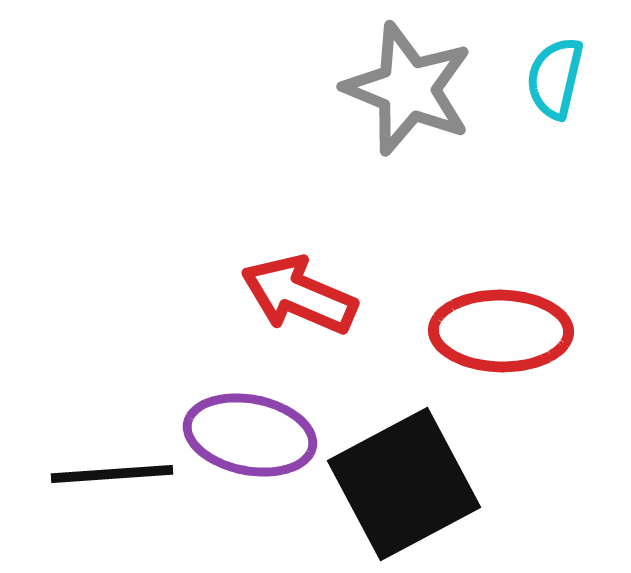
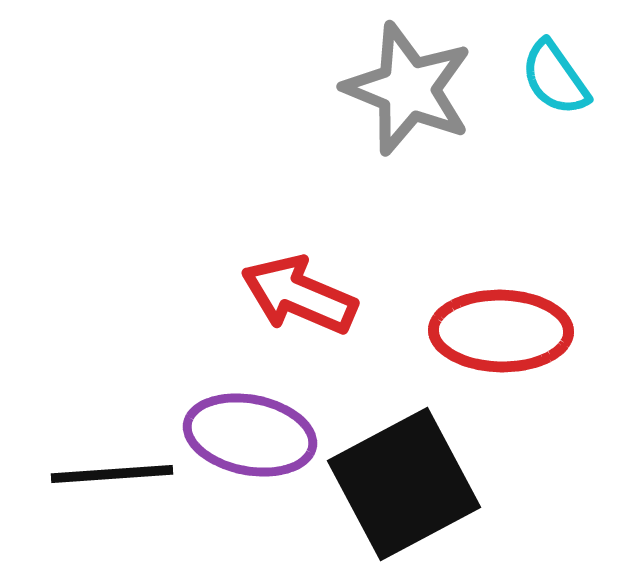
cyan semicircle: rotated 48 degrees counterclockwise
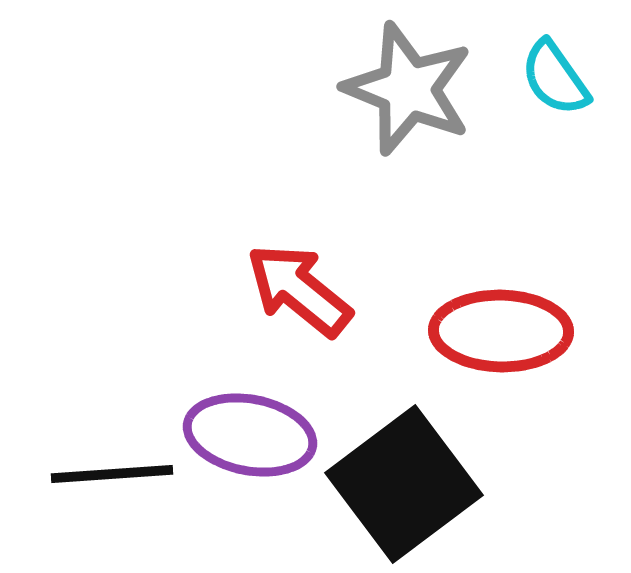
red arrow: moved 5 px up; rotated 16 degrees clockwise
black square: rotated 9 degrees counterclockwise
